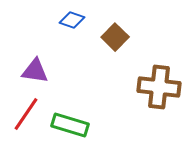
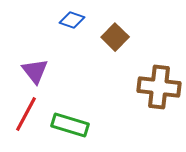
purple triangle: rotated 44 degrees clockwise
red line: rotated 6 degrees counterclockwise
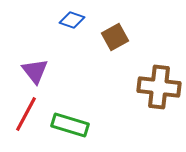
brown square: rotated 16 degrees clockwise
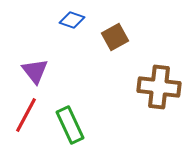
red line: moved 1 px down
green rectangle: rotated 48 degrees clockwise
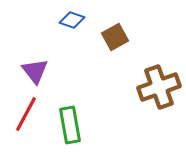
brown cross: rotated 27 degrees counterclockwise
red line: moved 1 px up
green rectangle: rotated 15 degrees clockwise
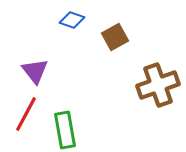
brown cross: moved 1 px left, 2 px up
green rectangle: moved 5 px left, 5 px down
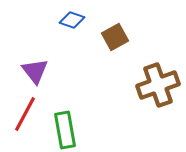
red line: moved 1 px left
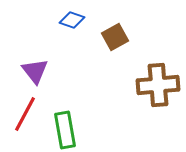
brown cross: rotated 15 degrees clockwise
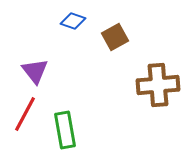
blue diamond: moved 1 px right, 1 px down
